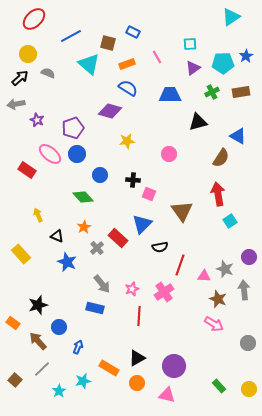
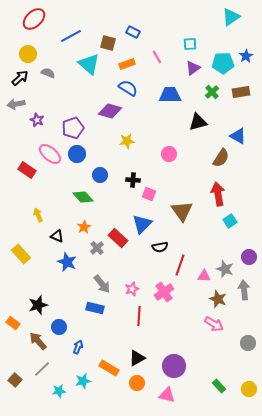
green cross at (212, 92): rotated 16 degrees counterclockwise
cyan star at (59, 391): rotated 24 degrees clockwise
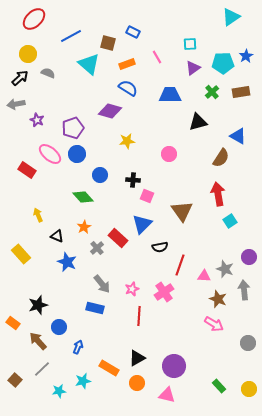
pink square at (149, 194): moved 2 px left, 2 px down
